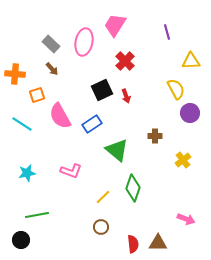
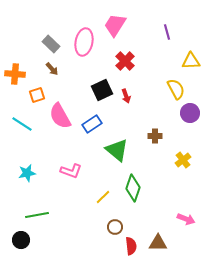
brown circle: moved 14 px right
red semicircle: moved 2 px left, 2 px down
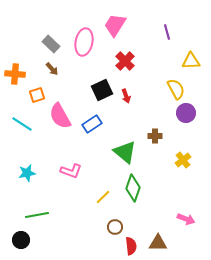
purple circle: moved 4 px left
green triangle: moved 8 px right, 2 px down
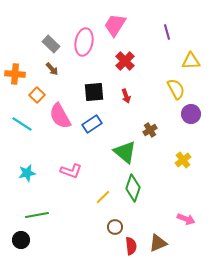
black square: moved 8 px left, 2 px down; rotated 20 degrees clockwise
orange square: rotated 28 degrees counterclockwise
purple circle: moved 5 px right, 1 px down
brown cross: moved 5 px left, 6 px up; rotated 32 degrees counterclockwise
brown triangle: rotated 24 degrees counterclockwise
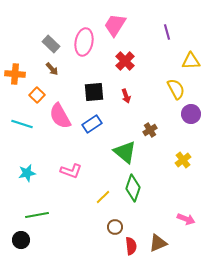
cyan line: rotated 15 degrees counterclockwise
